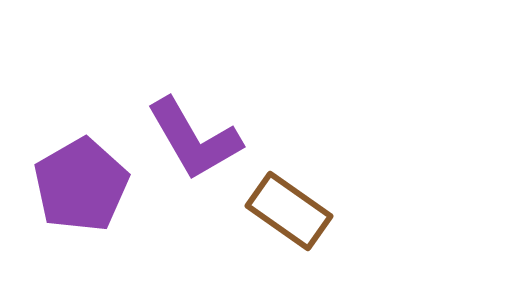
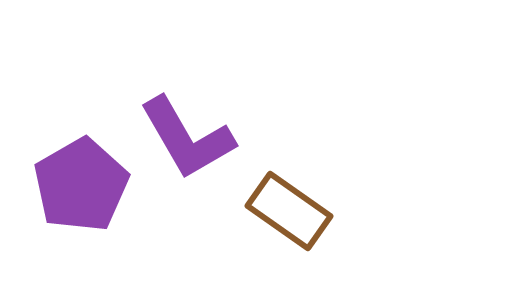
purple L-shape: moved 7 px left, 1 px up
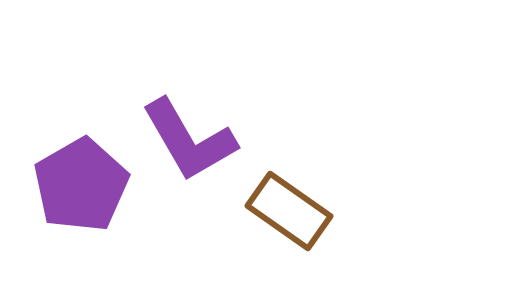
purple L-shape: moved 2 px right, 2 px down
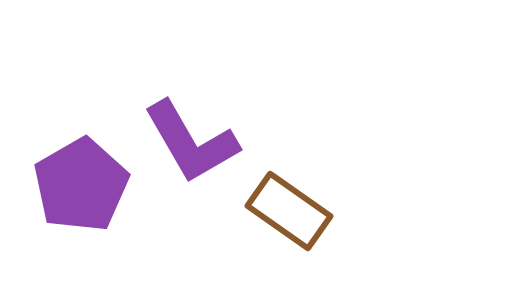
purple L-shape: moved 2 px right, 2 px down
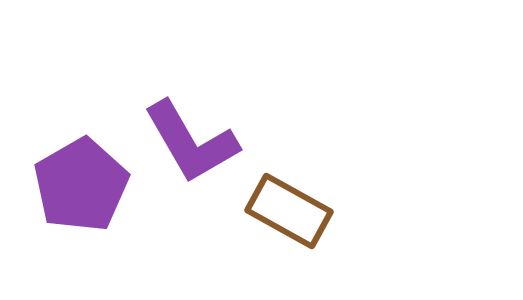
brown rectangle: rotated 6 degrees counterclockwise
